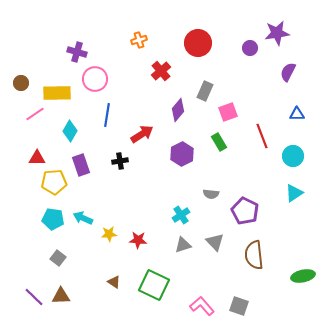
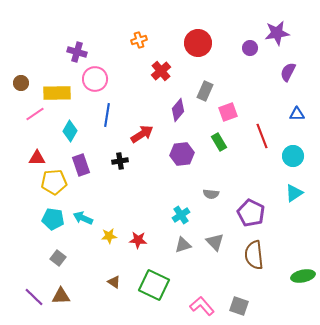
purple hexagon at (182, 154): rotated 20 degrees clockwise
purple pentagon at (245, 211): moved 6 px right, 2 px down
yellow star at (109, 234): moved 2 px down
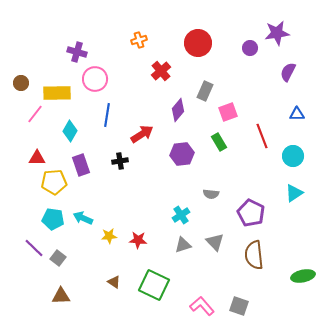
pink line at (35, 114): rotated 18 degrees counterclockwise
purple line at (34, 297): moved 49 px up
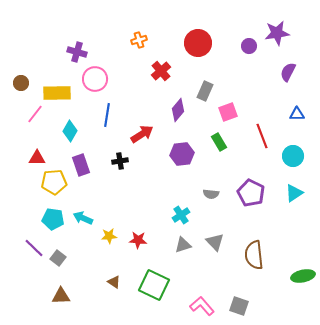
purple circle at (250, 48): moved 1 px left, 2 px up
purple pentagon at (251, 213): moved 20 px up
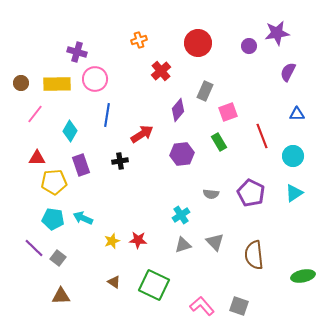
yellow rectangle at (57, 93): moved 9 px up
yellow star at (109, 236): moved 3 px right, 5 px down; rotated 14 degrees counterclockwise
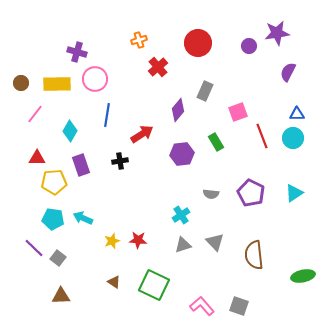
red cross at (161, 71): moved 3 px left, 4 px up
pink square at (228, 112): moved 10 px right
green rectangle at (219, 142): moved 3 px left
cyan circle at (293, 156): moved 18 px up
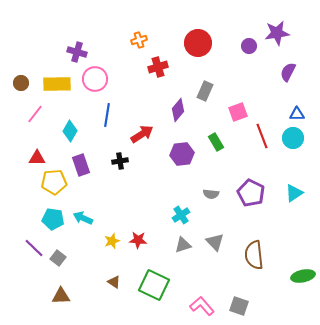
red cross at (158, 67): rotated 24 degrees clockwise
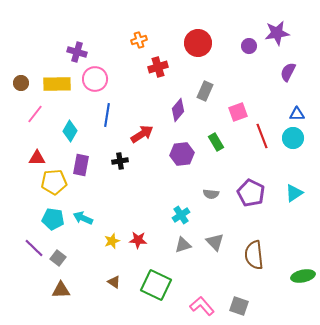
purple rectangle at (81, 165): rotated 30 degrees clockwise
green square at (154, 285): moved 2 px right
brown triangle at (61, 296): moved 6 px up
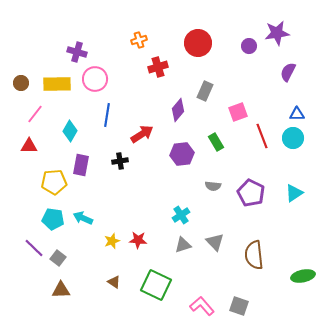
red triangle at (37, 158): moved 8 px left, 12 px up
gray semicircle at (211, 194): moved 2 px right, 8 px up
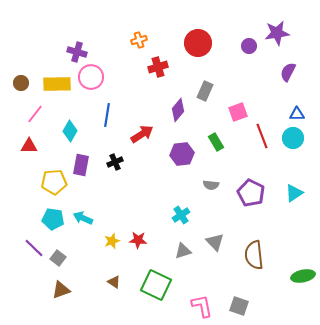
pink circle at (95, 79): moved 4 px left, 2 px up
black cross at (120, 161): moved 5 px left, 1 px down; rotated 14 degrees counterclockwise
gray semicircle at (213, 186): moved 2 px left, 1 px up
gray triangle at (183, 245): moved 6 px down
brown triangle at (61, 290): rotated 18 degrees counterclockwise
pink L-shape at (202, 306): rotated 30 degrees clockwise
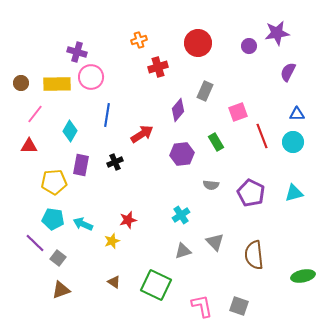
cyan circle at (293, 138): moved 4 px down
cyan triangle at (294, 193): rotated 18 degrees clockwise
cyan arrow at (83, 218): moved 6 px down
red star at (138, 240): moved 10 px left, 20 px up; rotated 18 degrees counterclockwise
purple line at (34, 248): moved 1 px right, 5 px up
